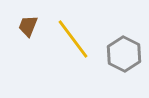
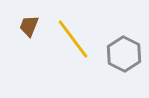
brown trapezoid: moved 1 px right
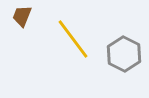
brown trapezoid: moved 7 px left, 10 px up
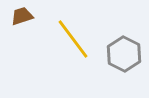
brown trapezoid: rotated 50 degrees clockwise
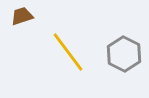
yellow line: moved 5 px left, 13 px down
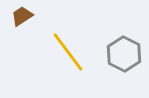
brown trapezoid: rotated 15 degrees counterclockwise
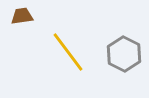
brown trapezoid: rotated 25 degrees clockwise
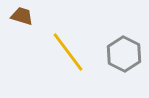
brown trapezoid: rotated 25 degrees clockwise
